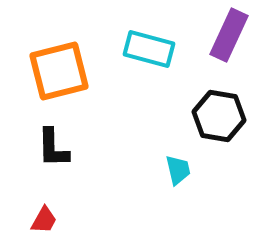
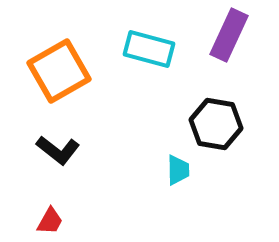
orange square: rotated 16 degrees counterclockwise
black hexagon: moved 3 px left, 8 px down
black L-shape: moved 5 px right, 2 px down; rotated 51 degrees counterclockwise
cyan trapezoid: rotated 12 degrees clockwise
red trapezoid: moved 6 px right, 1 px down
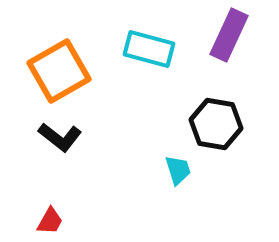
black L-shape: moved 2 px right, 13 px up
cyan trapezoid: rotated 16 degrees counterclockwise
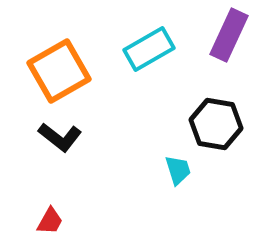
cyan rectangle: rotated 45 degrees counterclockwise
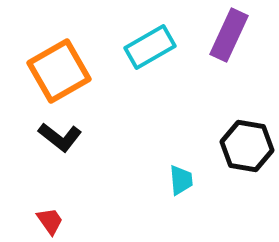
cyan rectangle: moved 1 px right, 2 px up
black hexagon: moved 31 px right, 22 px down
cyan trapezoid: moved 3 px right, 10 px down; rotated 12 degrees clockwise
red trapezoid: rotated 64 degrees counterclockwise
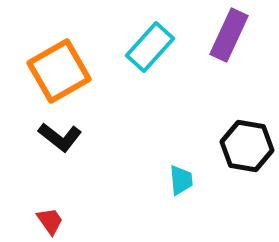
cyan rectangle: rotated 18 degrees counterclockwise
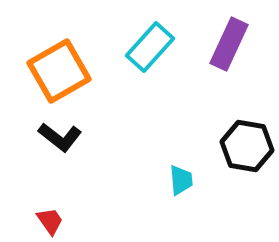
purple rectangle: moved 9 px down
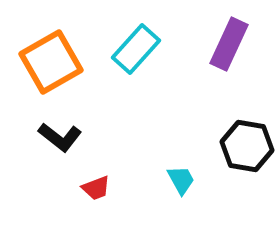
cyan rectangle: moved 14 px left, 2 px down
orange square: moved 8 px left, 9 px up
cyan trapezoid: rotated 24 degrees counterclockwise
red trapezoid: moved 46 px right, 33 px up; rotated 104 degrees clockwise
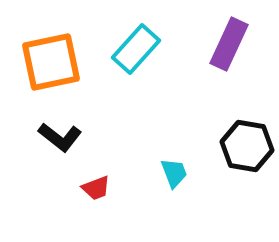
orange square: rotated 18 degrees clockwise
cyan trapezoid: moved 7 px left, 7 px up; rotated 8 degrees clockwise
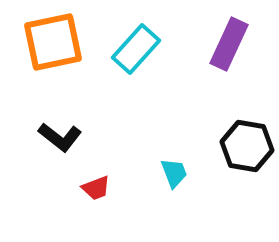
orange square: moved 2 px right, 20 px up
